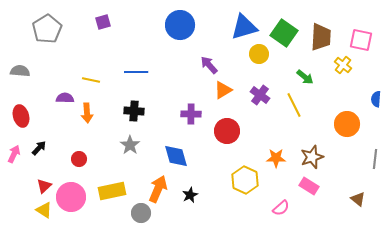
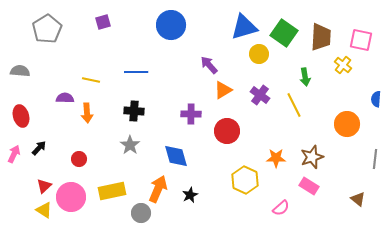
blue circle at (180, 25): moved 9 px left
green arrow at (305, 77): rotated 42 degrees clockwise
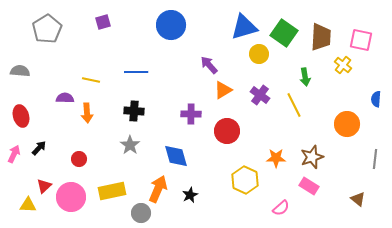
yellow triangle at (44, 210): moved 16 px left, 5 px up; rotated 30 degrees counterclockwise
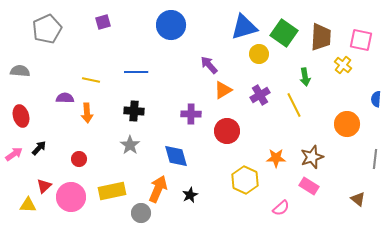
gray pentagon at (47, 29): rotated 8 degrees clockwise
purple cross at (260, 95): rotated 24 degrees clockwise
pink arrow at (14, 154): rotated 30 degrees clockwise
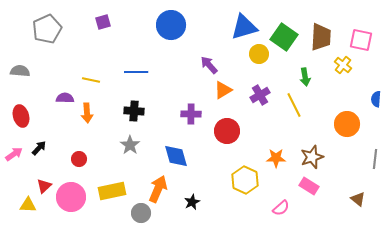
green square at (284, 33): moved 4 px down
black star at (190, 195): moved 2 px right, 7 px down
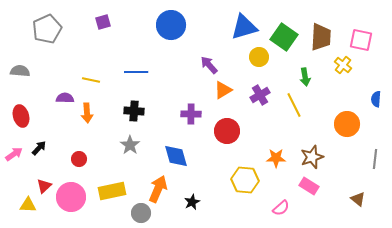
yellow circle at (259, 54): moved 3 px down
yellow hexagon at (245, 180): rotated 20 degrees counterclockwise
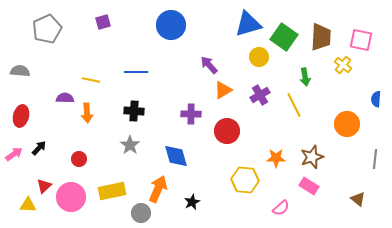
blue triangle at (244, 27): moved 4 px right, 3 px up
red ellipse at (21, 116): rotated 30 degrees clockwise
